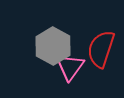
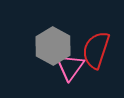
red semicircle: moved 5 px left, 1 px down
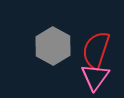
pink triangle: moved 25 px right, 10 px down
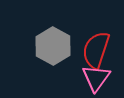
pink triangle: moved 1 px right, 1 px down
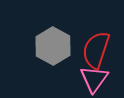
pink triangle: moved 2 px left, 1 px down
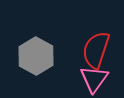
gray hexagon: moved 17 px left, 10 px down
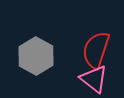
pink triangle: rotated 28 degrees counterclockwise
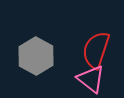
pink triangle: moved 3 px left
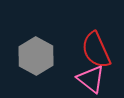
red semicircle: rotated 42 degrees counterclockwise
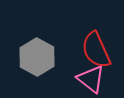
gray hexagon: moved 1 px right, 1 px down
